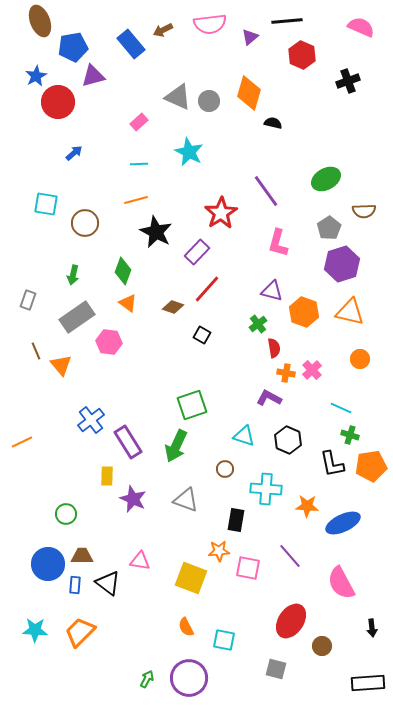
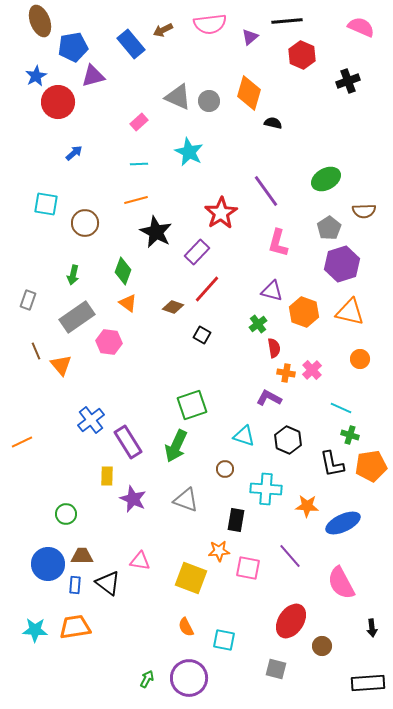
orange trapezoid at (80, 632): moved 5 px left, 5 px up; rotated 36 degrees clockwise
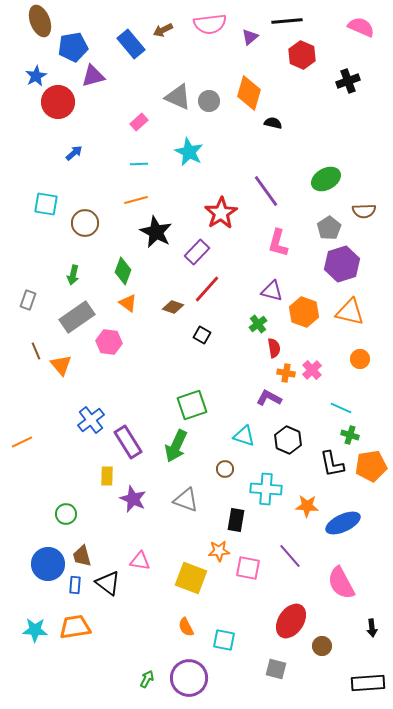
brown trapezoid at (82, 556): rotated 105 degrees counterclockwise
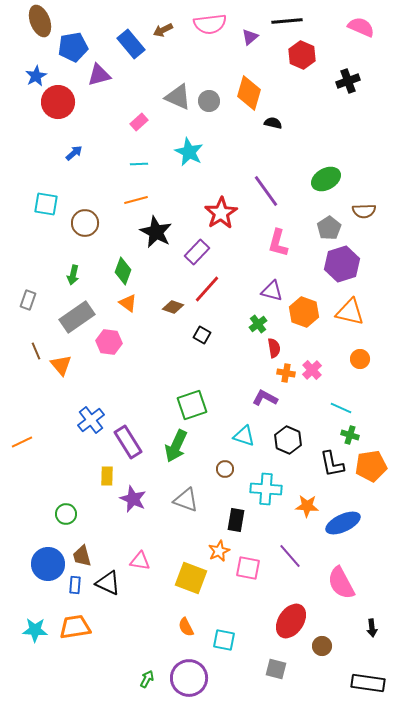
purple triangle at (93, 76): moved 6 px right, 1 px up
purple L-shape at (269, 398): moved 4 px left
orange star at (219, 551): rotated 20 degrees counterclockwise
black triangle at (108, 583): rotated 12 degrees counterclockwise
black rectangle at (368, 683): rotated 12 degrees clockwise
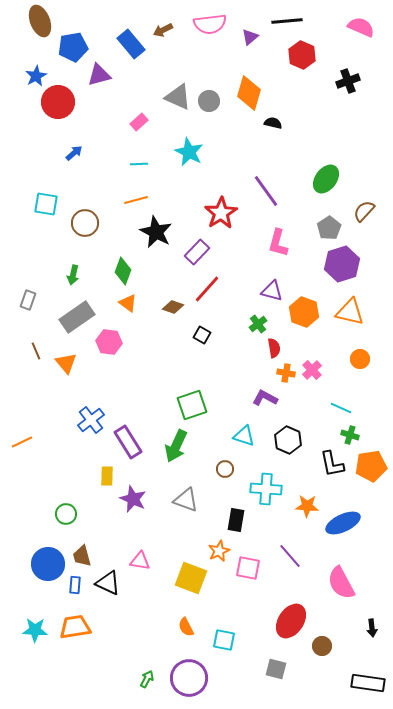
green ellipse at (326, 179): rotated 24 degrees counterclockwise
brown semicircle at (364, 211): rotated 135 degrees clockwise
orange triangle at (61, 365): moved 5 px right, 2 px up
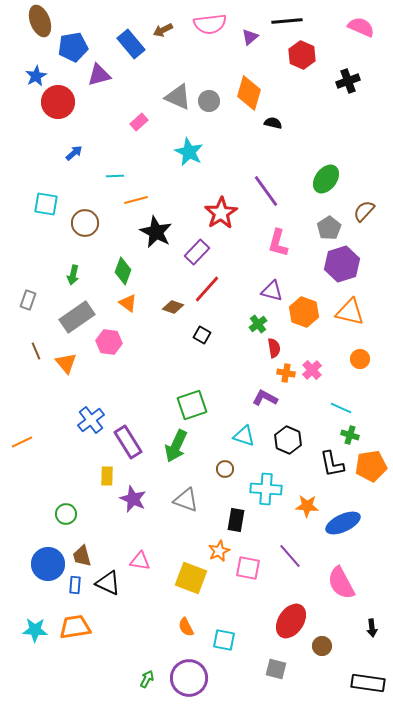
cyan line at (139, 164): moved 24 px left, 12 px down
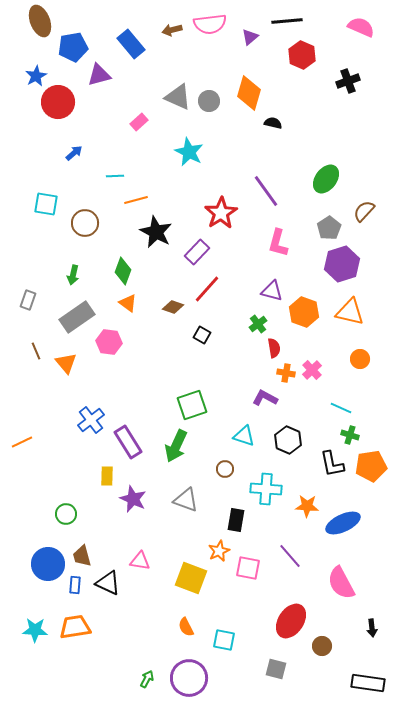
brown arrow at (163, 30): moved 9 px right; rotated 12 degrees clockwise
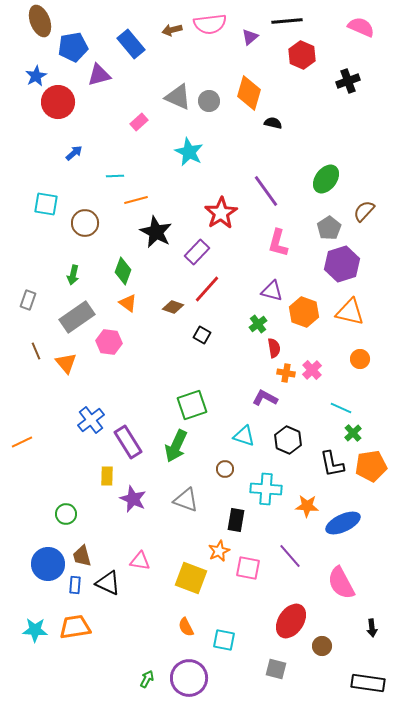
green cross at (350, 435): moved 3 px right, 2 px up; rotated 30 degrees clockwise
